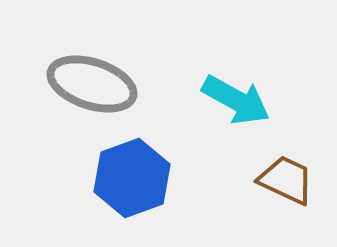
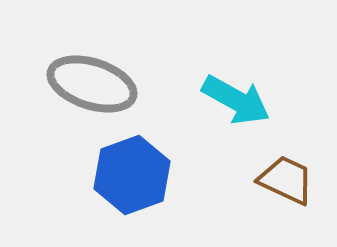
blue hexagon: moved 3 px up
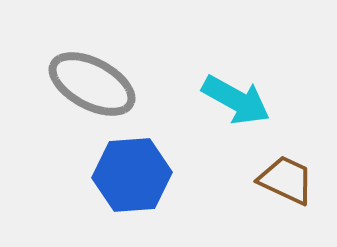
gray ellipse: rotated 10 degrees clockwise
blue hexagon: rotated 16 degrees clockwise
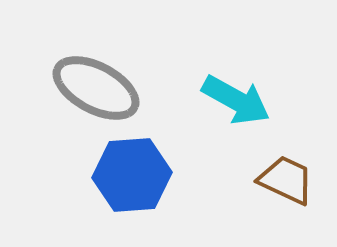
gray ellipse: moved 4 px right, 4 px down
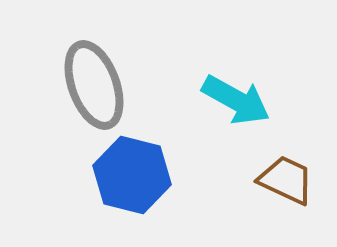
gray ellipse: moved 2 px left, 3 px up; rotated 42 degrees clockwise
blue hexagon: rotated 18 degrees clockwise
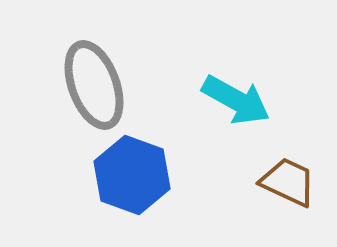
blue hexagon: rotated 6 degrees clockwise
brown trapezoid: moved 2 px right, 2 px down
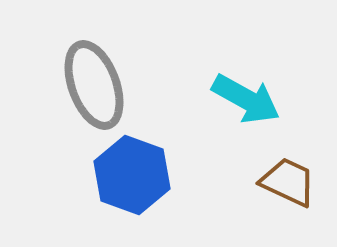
cyan arrow: moved 10 px right, 1 px up
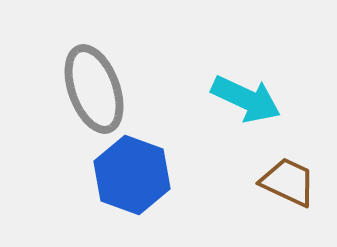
gray ellipse: moved 4 px down
cyan arrow: rotated 4 degrees counterclockwise
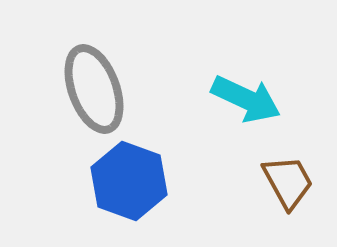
blue hexagon: moved 3 px left, 6 px down
brown trapezoid: rotated 36 degrees clockwise
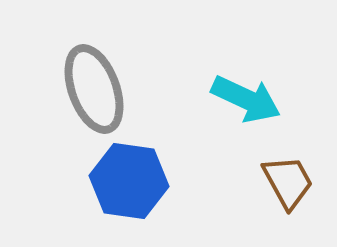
blue hexagon: rotated 12 degrees counterclockwise
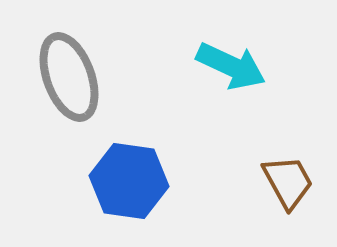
gray ellipse: moved 25 px left, 12 px up
cyan arrow: moved 15 px left, 33 px up
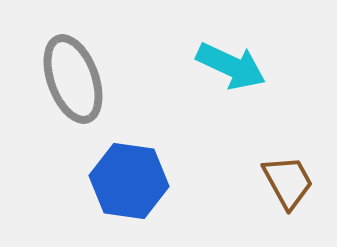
gray ellipse: moved 4 px right, 2 px down
